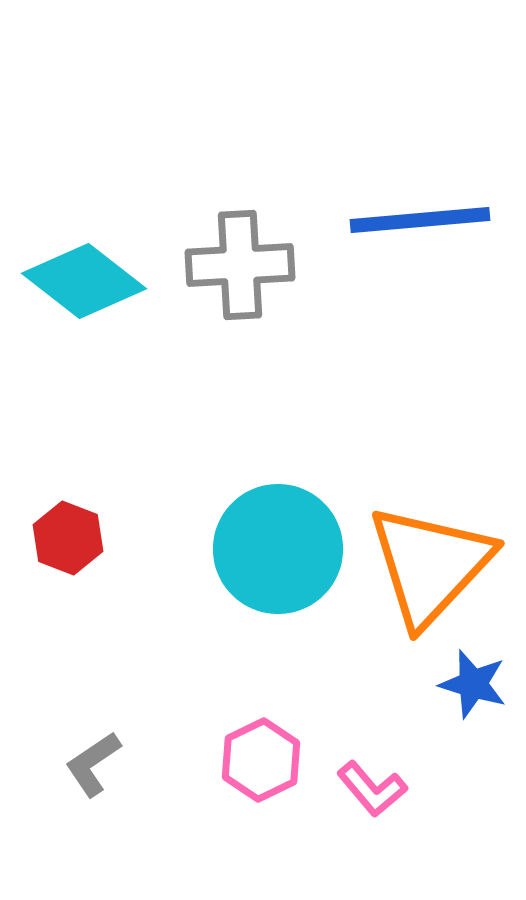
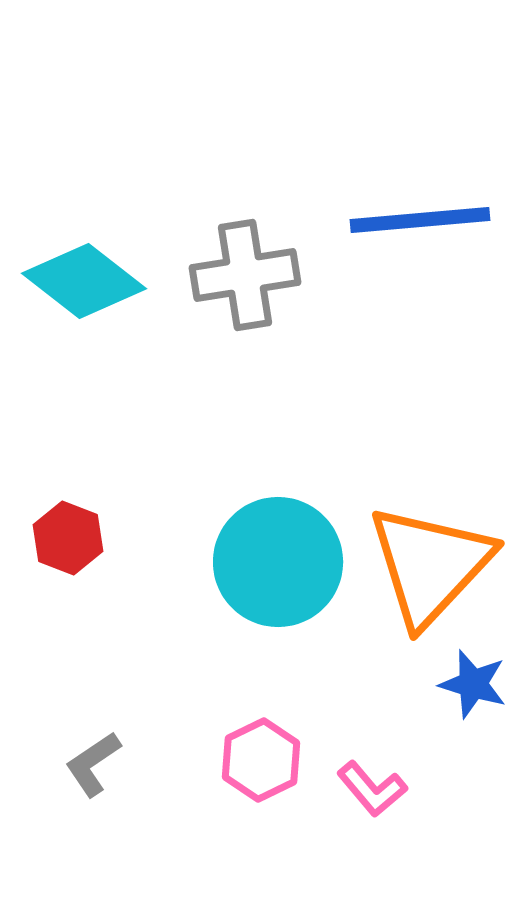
gray cross: moved 5 px right, 10 px down; rotated 6 degrees counterclockwise
cyan circle: moved 13 px down
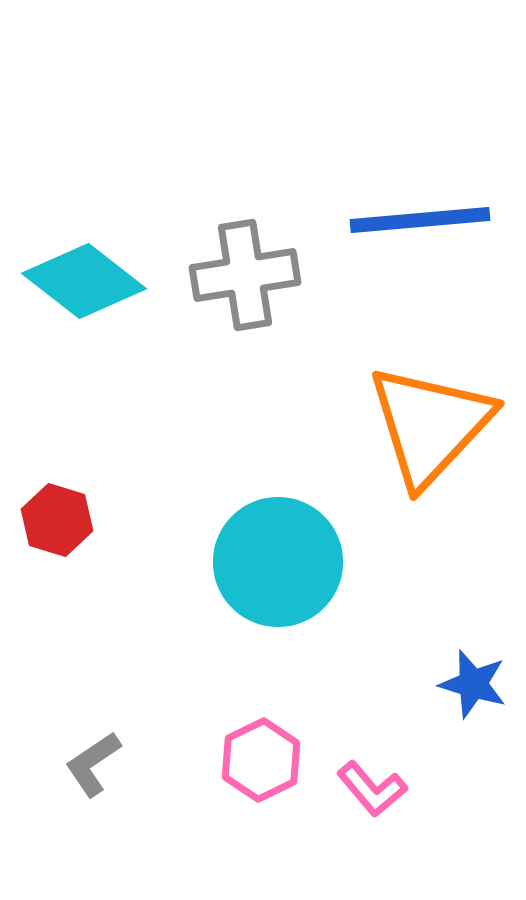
red hexagon: moved 11 px left, 18 px up; rotated 4 degrees counterclockwise
orange triangle: moved 140 px up
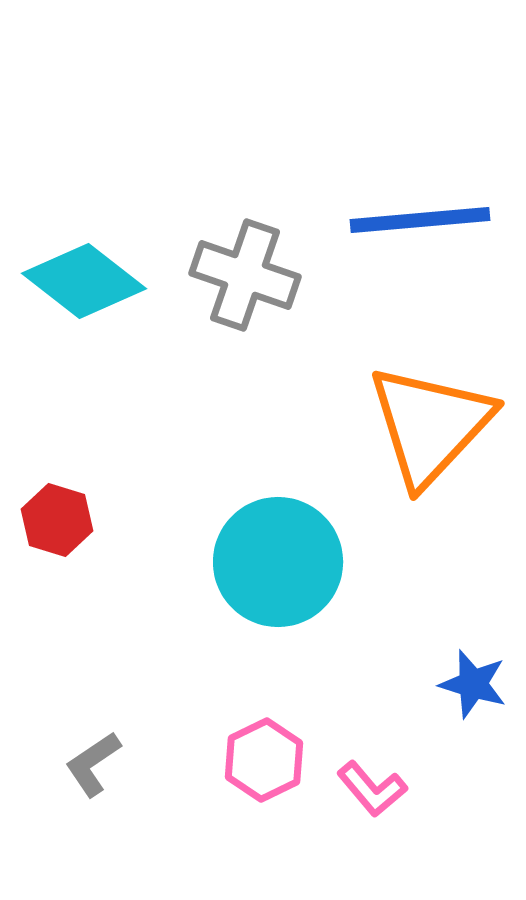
gray cross: rotated 28 degrees clockwise
pink hexagon: moved 3 px right
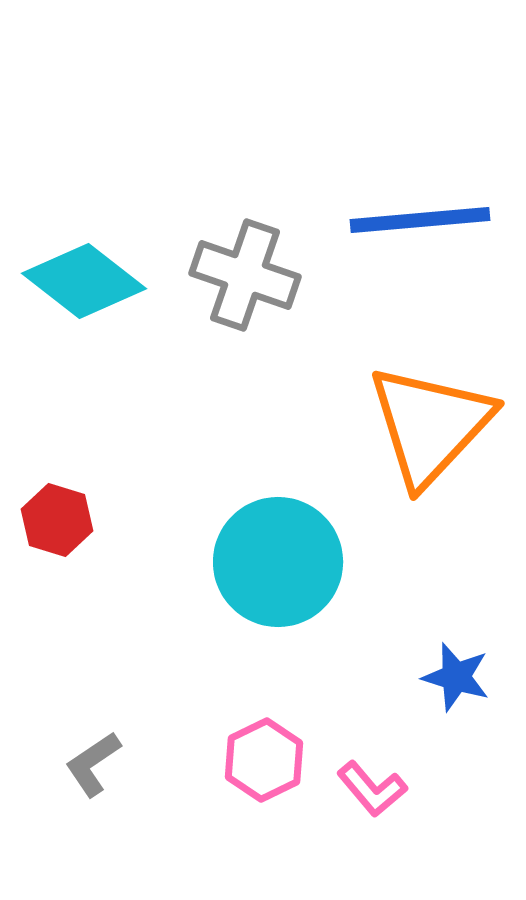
blue star: moved 17 px left, 7 px up
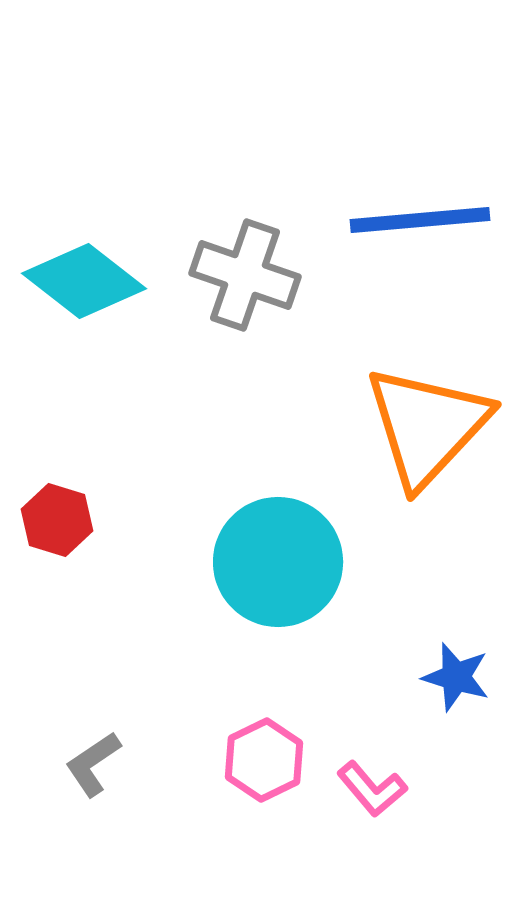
orange triangle: moved 3 px left, 1 px down
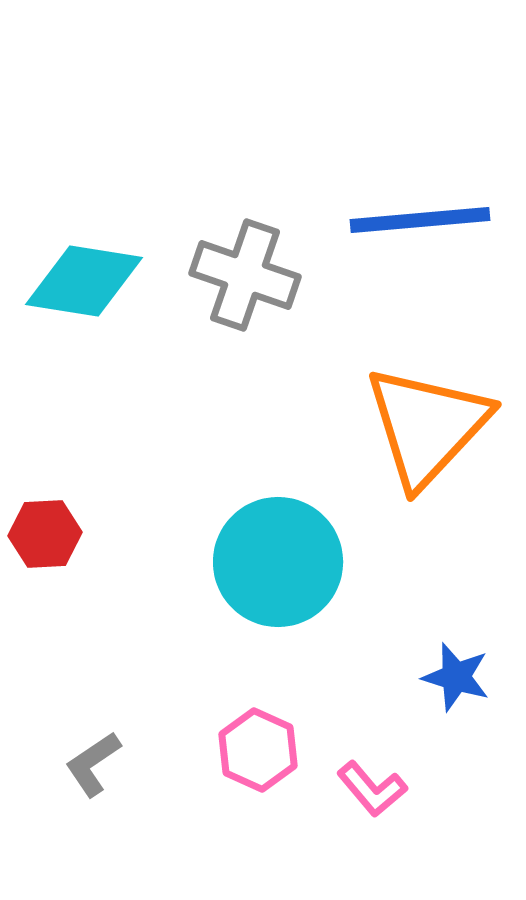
cyan diamond: rotated 29 degrees counterclockwise
red hexagon: moved 12 px left, 14 px down; rotated 20 degrees counterclockwise
pink hexagon: moved 6 px left, 10 px up; rotated 10 degrees counterclockwise
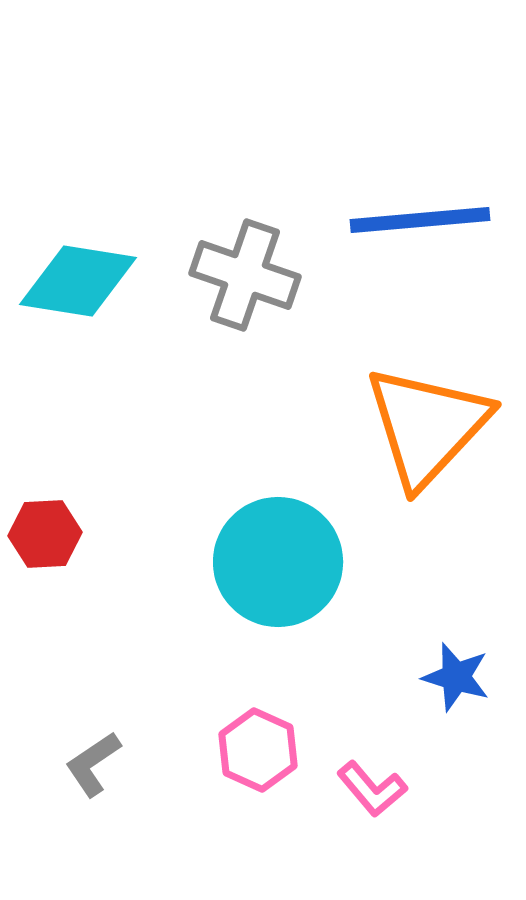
cyan diamond: moved 6 px left
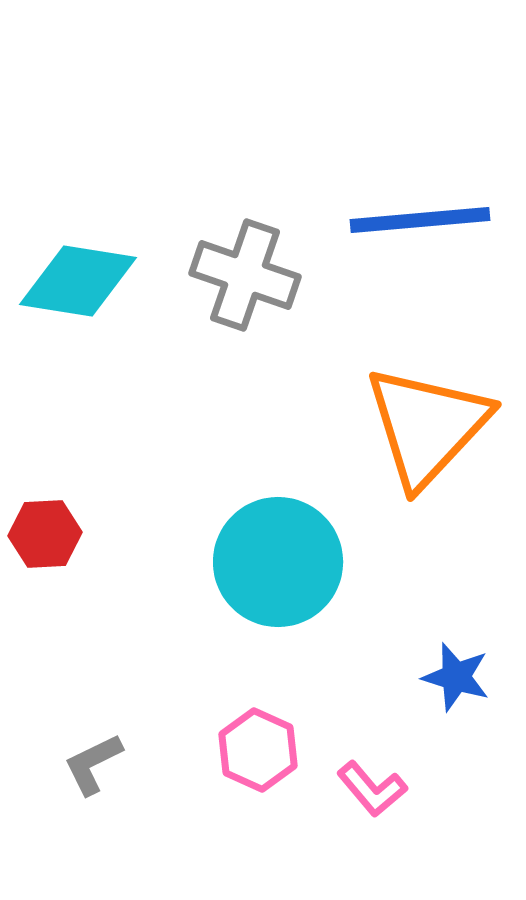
gray L-shape: rotated 8 degrees clockwise
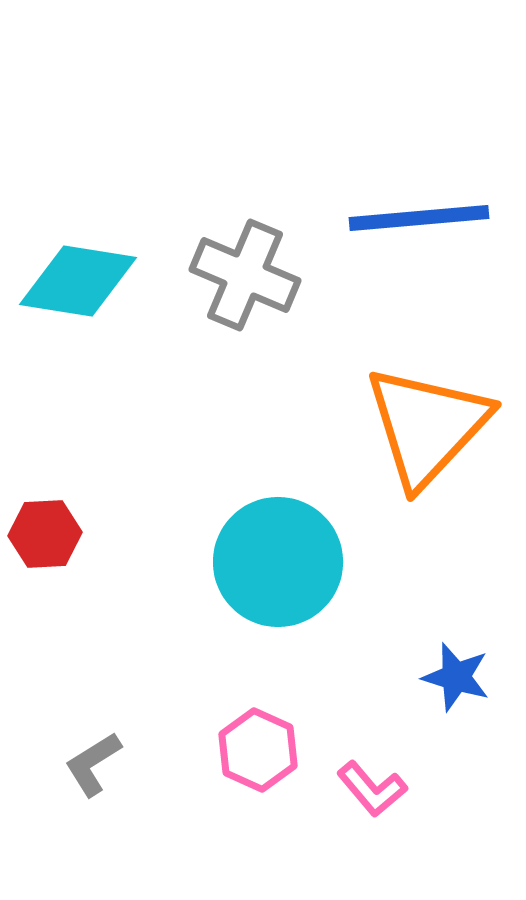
blue line: moved 1 px left, 2 px up
gray cross: rotated 4 degrees clockwise
gray L-shape: rotated 6 degrees counterclockwise
